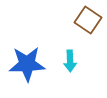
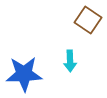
blue star: moved 3 px left, 10 px down
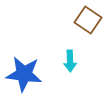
blue star: rotated 9 degrees clockwise
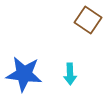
cyan arrow: moved 13 px down
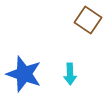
blue star: rotated 12 degrees clockwise
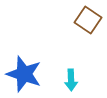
cyan arrow: moved 1 px right, 6 px down
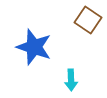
blue star: moved 10 px right, 27 px up
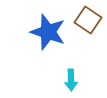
blue star: moved 14 px right, 15 px up
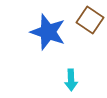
brown square: moved 2 px right
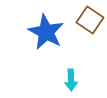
blue star: moved 2 px left; rotated 9 degrees clockwise
